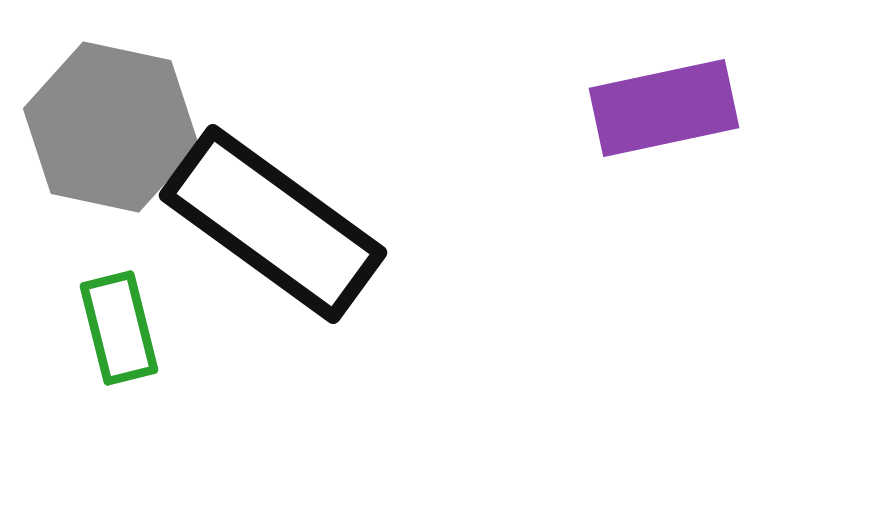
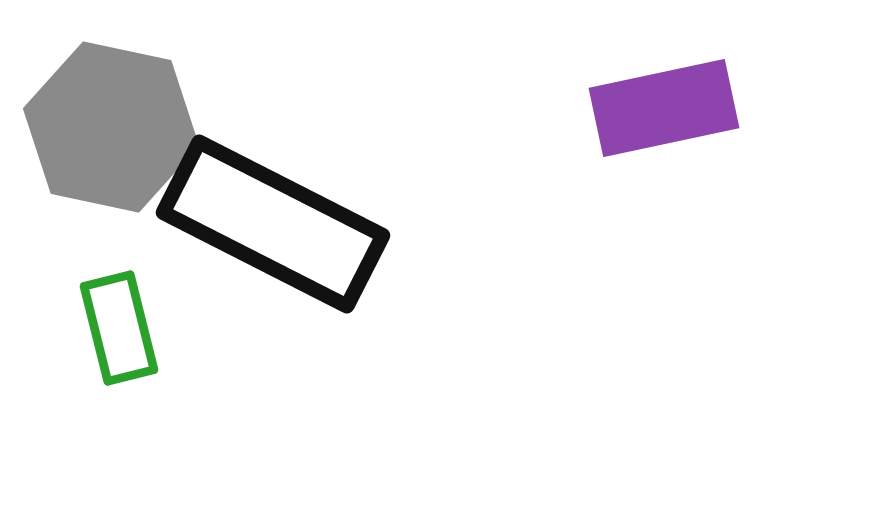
black rectangle: rotated 9 degrees counterclockwise
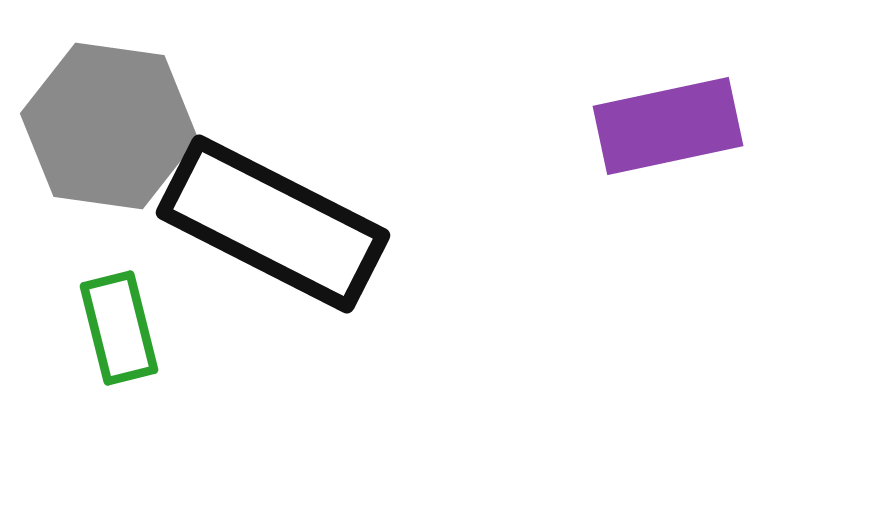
purple rectangle: moved 4 px right, 18 px down
gray hexagon: moved 2 px left, 1 px up; rotated 4 degrees counterclockwise
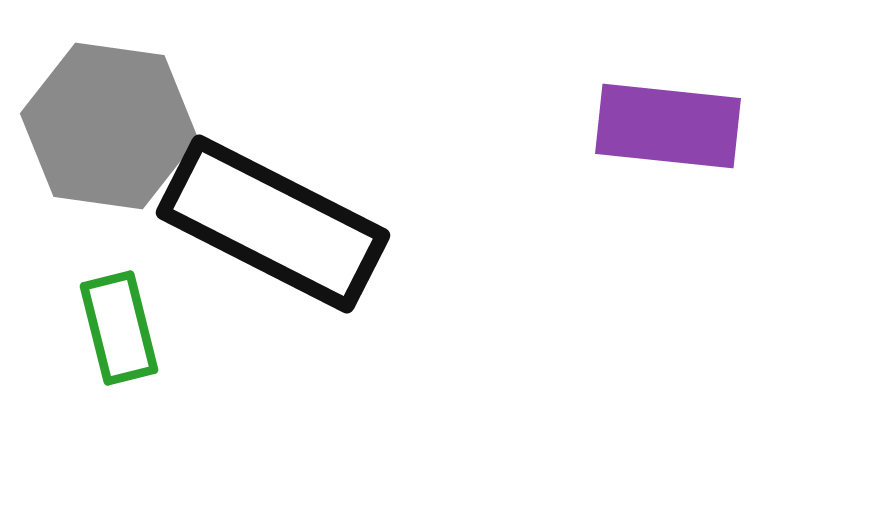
purple rectangle: rotated 18 degrees clockwise
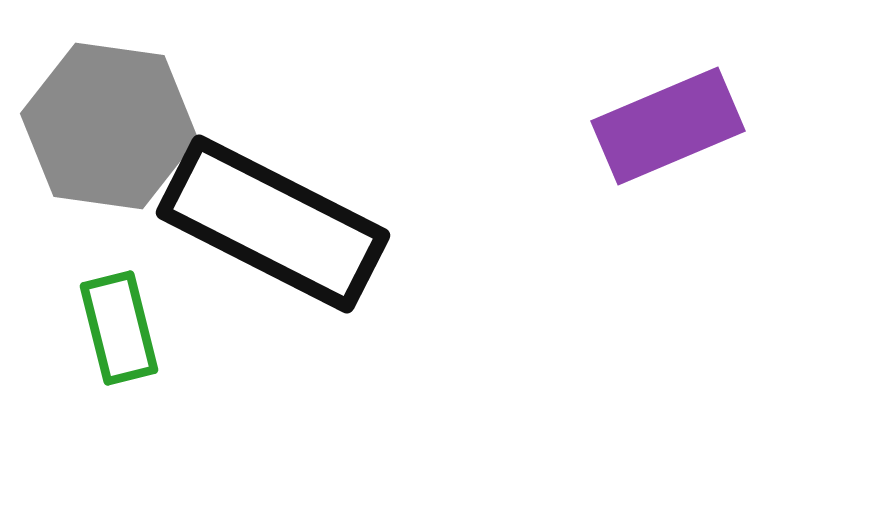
purple rectangle: rotated 29 degrees counterclockwise
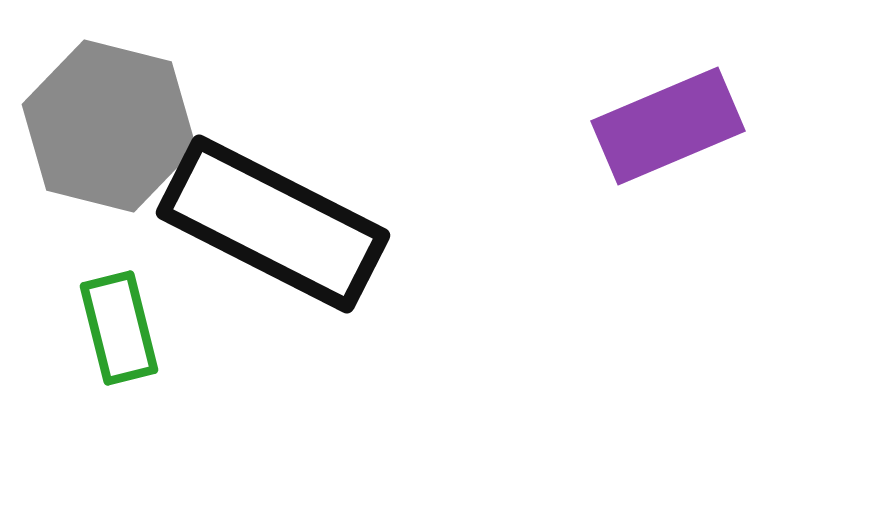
gray hexagon: rotated 6 degrees clockwise
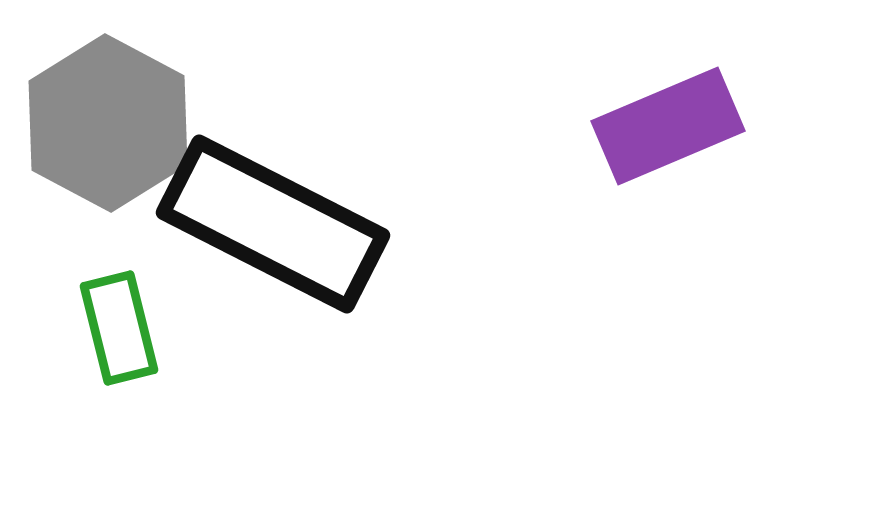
gray hexagon: moved 1 px left, 3 px up; rotated 14 degrees clockwise
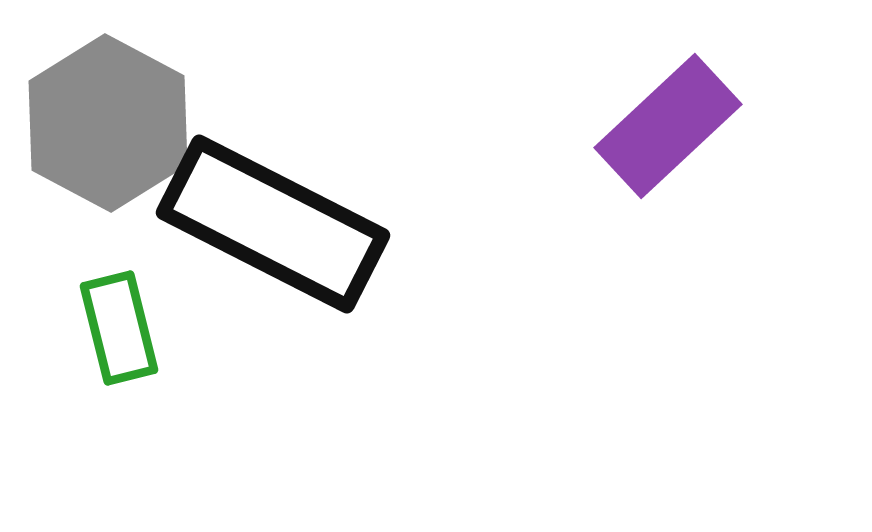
purple rectangle: rotated 20 degrees counterclockwise
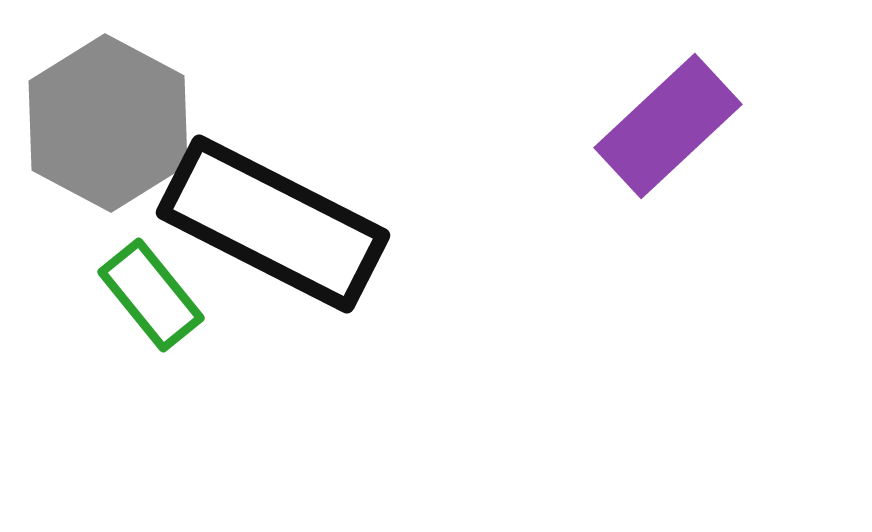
green rectangle: moved 32 px right, 33 px up; rotated 25 degrees counterclockwise
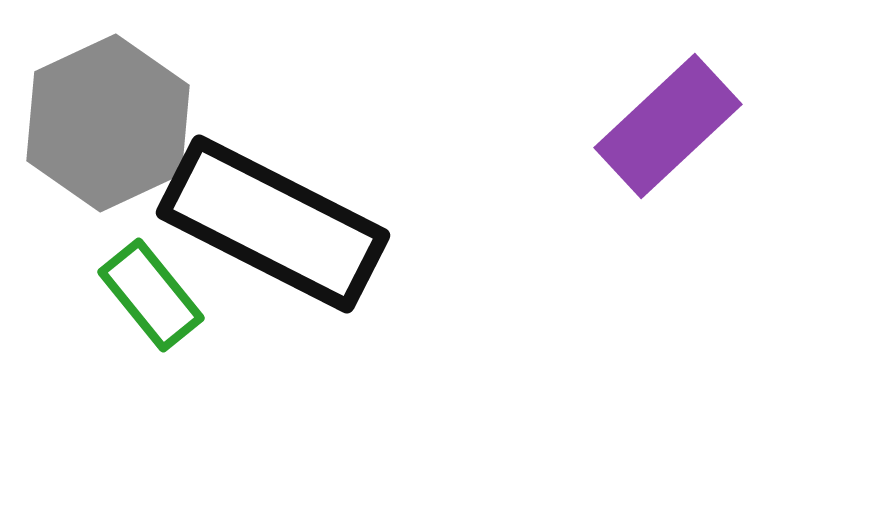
gray hexagon: rotated 7 degrees clockwise
